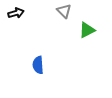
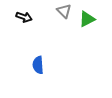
black arrow: moved 8 px right, 4 px down; rotated 35 degrees clockwise
green triangle: moved 11 px up
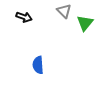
green triangle: moved 2 px left, 4 px down; rotated 24 degrees counterclockwise
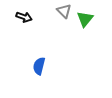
green triangle: moved 4 px up
blue semicircle: moved 1 px right, 1 px down; rotated 18 degrees clockwise
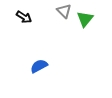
black arrow: rotated 14 degrees clockwise
blue semicircle: rotated 48 degrees clockwise
